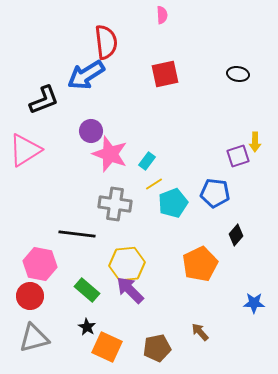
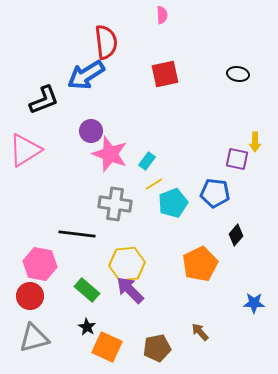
purple square: moved 1 px left, 3 px down; rotated 30 degrees clockwise
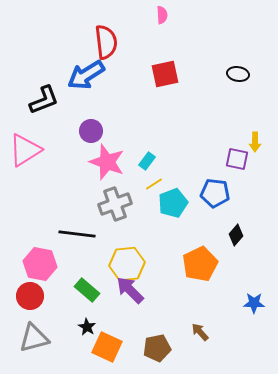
pink star: moved 3 px left, 8 px down
gray cross: rotated 28 degrees counterclockwise
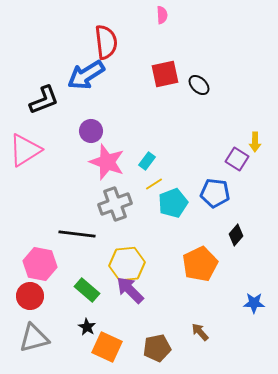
black ellipse: moved 39 px left, 11 px down; rotated 35 degrees clockwise
purple square: rotated 20 degrees clockwise
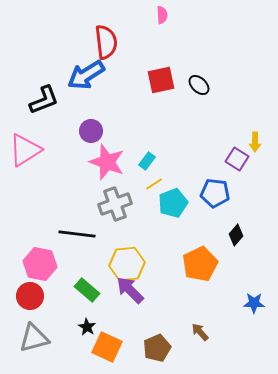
red square: moved 4 px left, 6 px down
brown pentagon: rotated 12 degrees counterclockwise
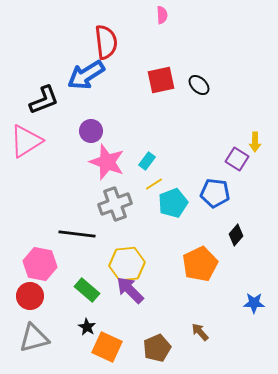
pink triangle: moved 1 px right, 9 px up
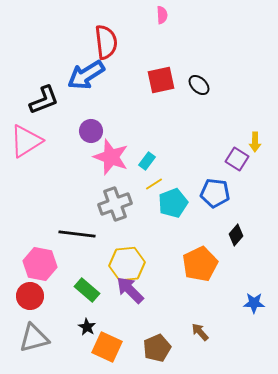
pink star: moved 4 px right, 5 px up
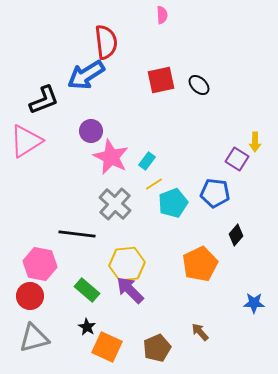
pink star: rotated 6 degrees clockwise
gray cross: rotated 28 degrees counterclockwise
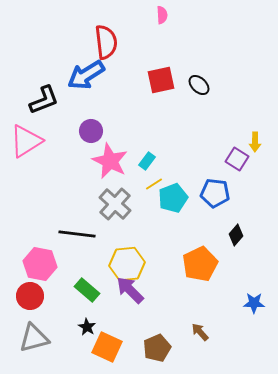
pink star: moved 1 px left, 4 px down
cyan pentagon: moved 5 px up
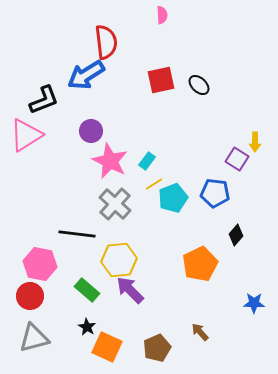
pink triangle: moved 6 px up
yellow hexagon: moved 8 px left, 4 px up
